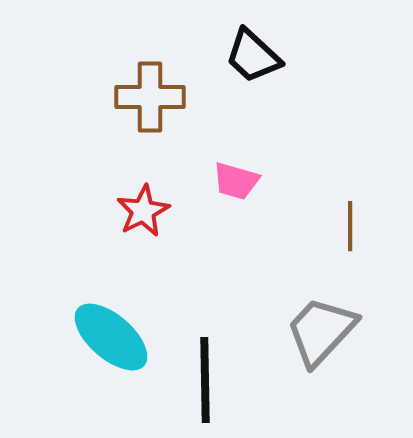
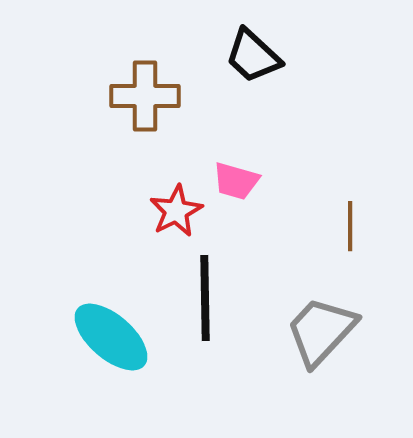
brown cross: moved 5 px left, 1 px up
red star: moved 33 px right
black line: moved 82 px up
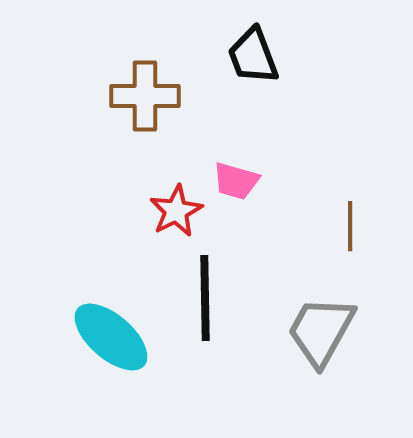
black trapezoid: rotated 26 degrees clockwise
gray trapezoid: rotated 14 degrees counterclockwise
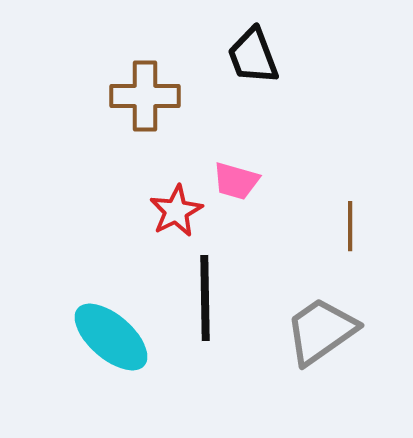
gray trapezoid: rotated 26 degrees clockwise
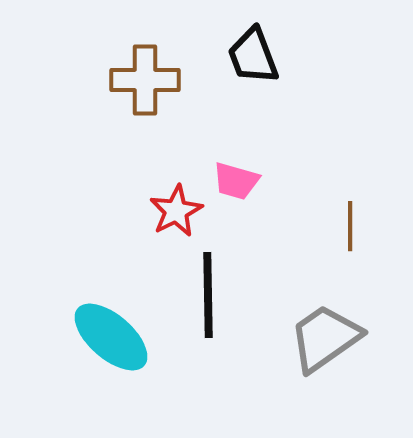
brown cross: moved 16 px up
black line: moved 3 px right, 3 px up
gray trapezoid: moved 4 px right, 7 px down
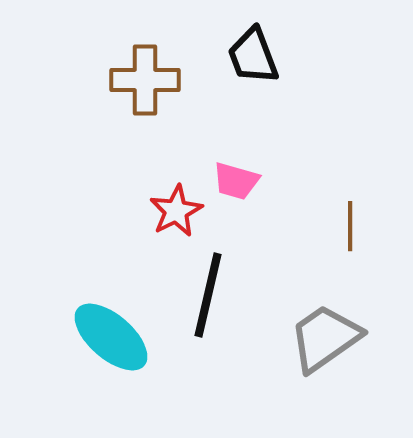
black line: rotated 14 degrees clockwise
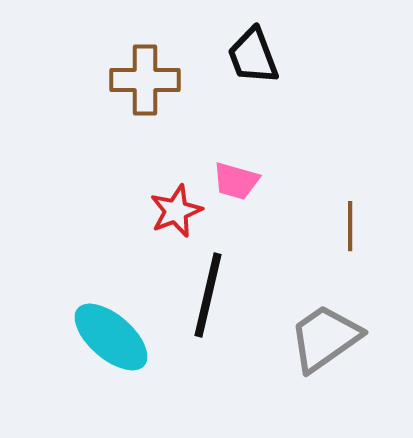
red star: rotated 6 degrees clockwise
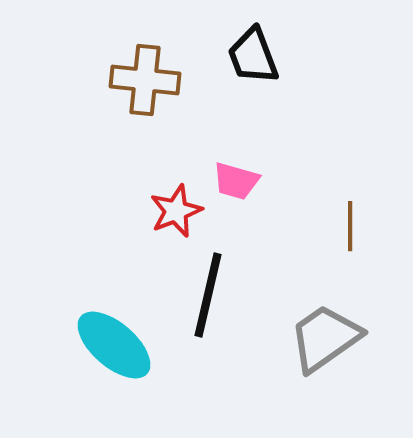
brown cross: rotated 6 degrees clockwise
cyan ellipse: moved 3 px right, 8 px down
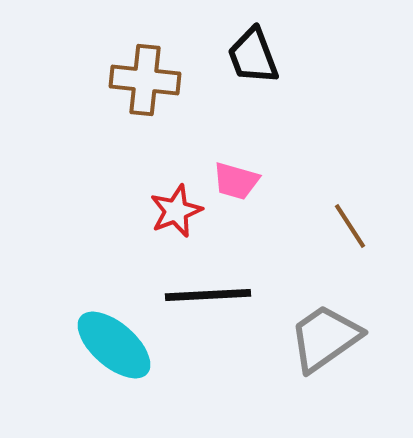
brown line: rotated 33 degrees counterclockwise
black line: rotated 74 degrees clockwise
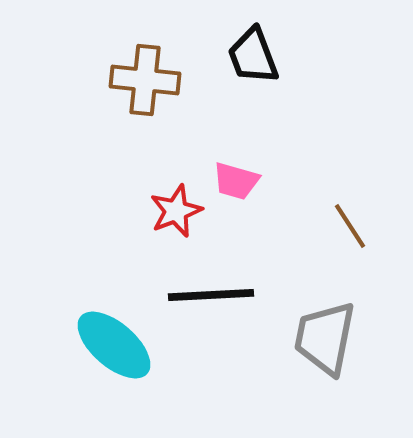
black line: moved 3 px right
gray trapezoid: rotated 44 degrees counterclockwise
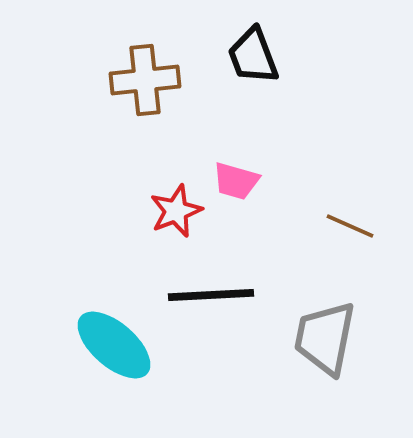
brown cross: rotated 12 degrees counterclockwise
brown line: rotated 33 degrees counterclockwise
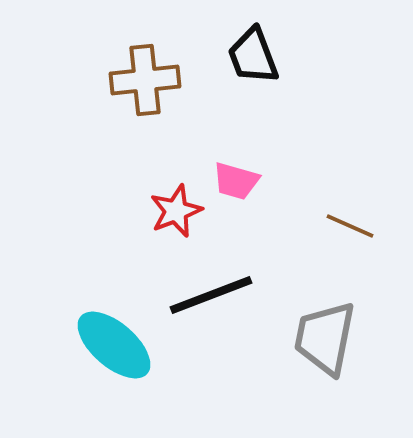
black line: rotated 18 degrees counterclockwise
